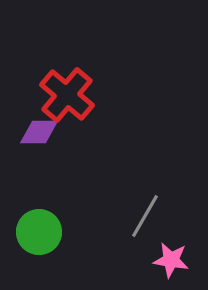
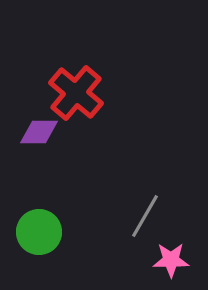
red cross: moved 9 px right, 2 px up
pink star: rotated 9 degrees counterclockwise
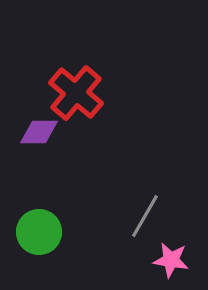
pink star: rotated 9 degrees clockwise
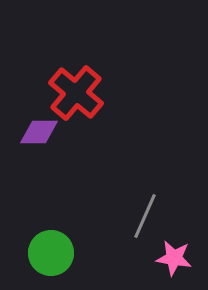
gray line: rotated 6 degrees counterclockwise
green circle: moved 12 px right, 21 px down
pink star: moved 3 px right, 2 px up
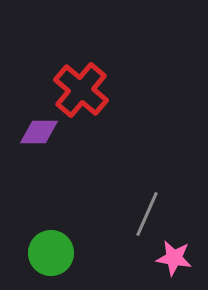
red cross: moved 5 px right, 3 px up
gray line: moved 2 px right, 2 px up
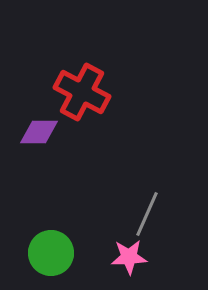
red cross: moved 1 px right, 2 px down; rotated 12 degrees counterclockwise
pink star: moved 45 px left, 1 px up; rotated 12 degrees counterclockwise
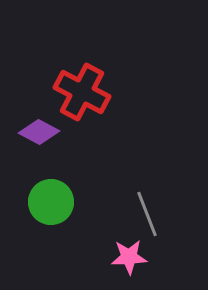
purple diamond: rotated 27 degrees clockwise
gray line: rotated 45 degrees counterclockwise
green circle: moved 51 px up
